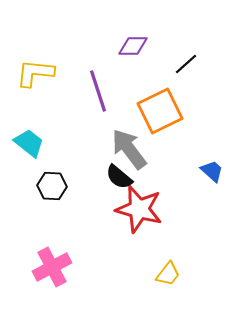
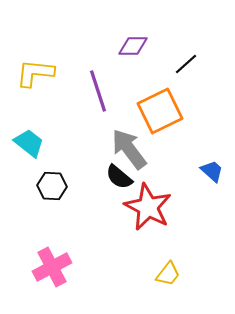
red star: moved 9 px right, 2 px up; rotated 12 degrees clockwise
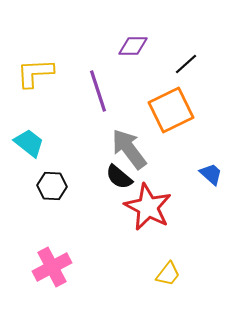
yellow L-shape: rotated 9 degrees counterclockwise
orange square: moved 11 px right, 1 px up
blue trapezoid: moved 1 px left, 3 px down
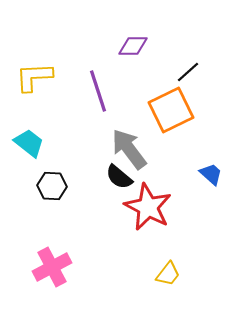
black line: moved 2 px right, 8 px down
yellow L-shape: moved 1 px left, 4 px down
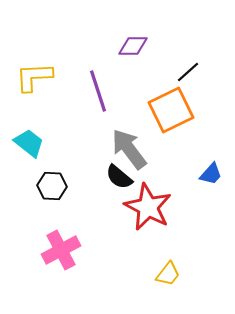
blue trapezoid: rotated 90 degrees clockwise
pink cross: moved 9 px right, 17 px up
